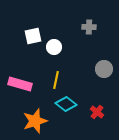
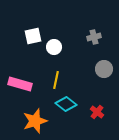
gray cross: moved 5 px right, 10 px down; rotated 16 degrees counterclockwise
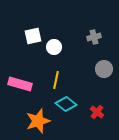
orange star: moved 3 px right
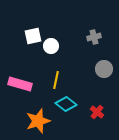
white circle: moved 3 px left, 1 px up
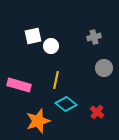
gray circle: moved 1 px up
pink rectangle: moved 1 px left, 1 px down
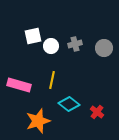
gray cross: moved 19 px left, 7 px down
gray circle: moved 20 px up
yellow line: moved 4 px left
cyan diamond: moved 3 px right
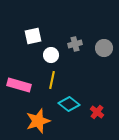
white circle: moved 9 px down
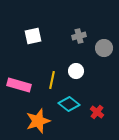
gray cross: moved 4 px right, 8 px up
white circle: moved 25 px right, 16 px down
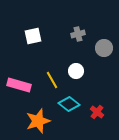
gray cross: moved 1 px left, 2 px up
yellow line: rotated 42 degrees counterclockwise
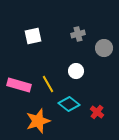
yellow line: moved 4 px left, 4 px down
